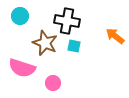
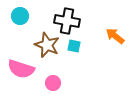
brown star: moved 2 px right, 2 px down
pink semicircle: moved 1 px left, 1 px down
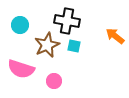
cyan circle: moved 9 px down
brown star: rotated 25 degrees clockwise
pink circle: moved 1 px right, 2 px up
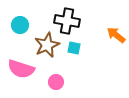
orange arrow: moved 1 px right, 1 px up
cyan square: moved 2 px down
pink circle: moved 2 px right, 1 px down
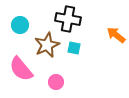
black cross: moved 1 px right, 2 px up
pink semicircle: rotated 32 degrees clockwise
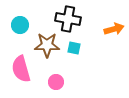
orange arrow: moved 2 px left, 6 px up; rotated 126 degrees clockwise
brown star: rotated 25 degrees clockwise
pink semicircle: rotated 24 degrees clockwise
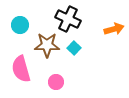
black cross: rotated 15 degrees clockwise
cyan square: rotated 32 degrees clockwise
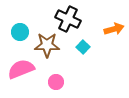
cyan circle: moved 7 px down
cyan square: moved 9 px right, 1 px up
pink semicircle: rotated 84 degrees clockwise
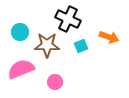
orange arrow: moved 5 px left, 8 px down; rotated 36 degrees clockwise
cyan square: moved 2 px left, 1 px up; rotated 24 degrees clockwise
pink circle: moved 1 px left
